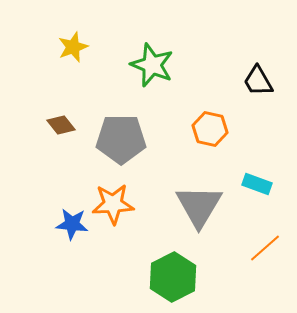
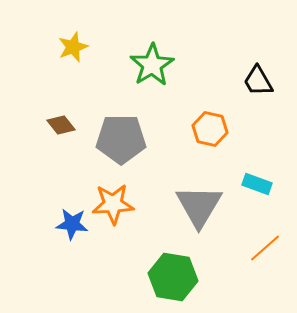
green star: rotated 18 degrees clockwise
green hexagon: rotated 24 degrees counterclockwise
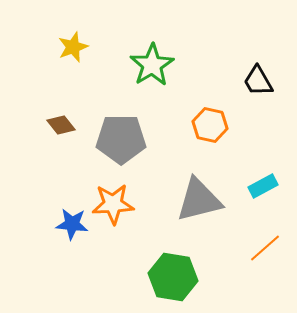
orange hexagon: moved 4 px up
cyan rectangle: moved 6 px right, 2 px down; rotated 48 degrees counterclockwise
gray triangle: moved 6 px up; rotated 45 degrees clockwise
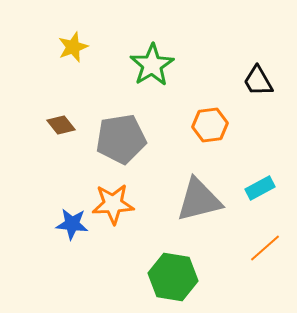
orange hexagon: rotated 20 degrees counterclockwise
gray pentagon: rotated 9 degrees counterclockwise
cyan rectangle: moved 3 px left, 2 px down
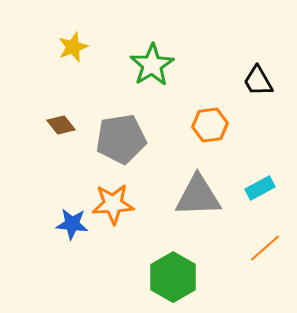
gray triangle: moved 1 px left, 4 px up; rotated 12 degrees clockwise
green hexagon: rotated 21 degrees clockwise
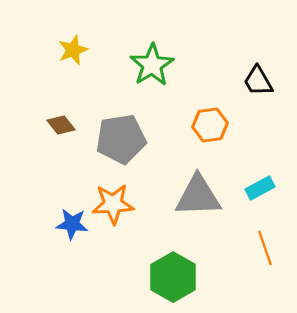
yellow star: moved 3 px down
orange line: rotated 68 degrees counterclockwise
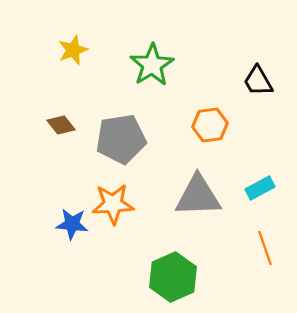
green hexagon: rotated 6 degrees clockwise
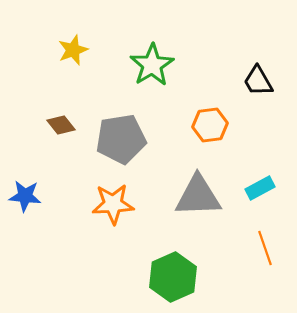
blue star: moved 47 px left, 28 px up
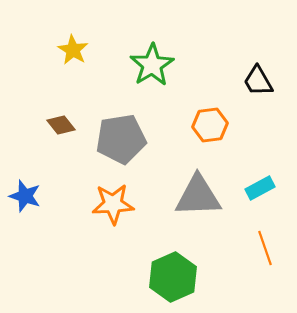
yellow star: rotated 20 degrees counterclockwise
blue star: rotated 12 degrees clockwise
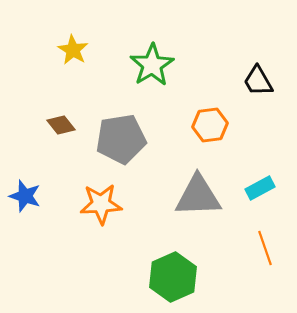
orange star: moved 12 px left
